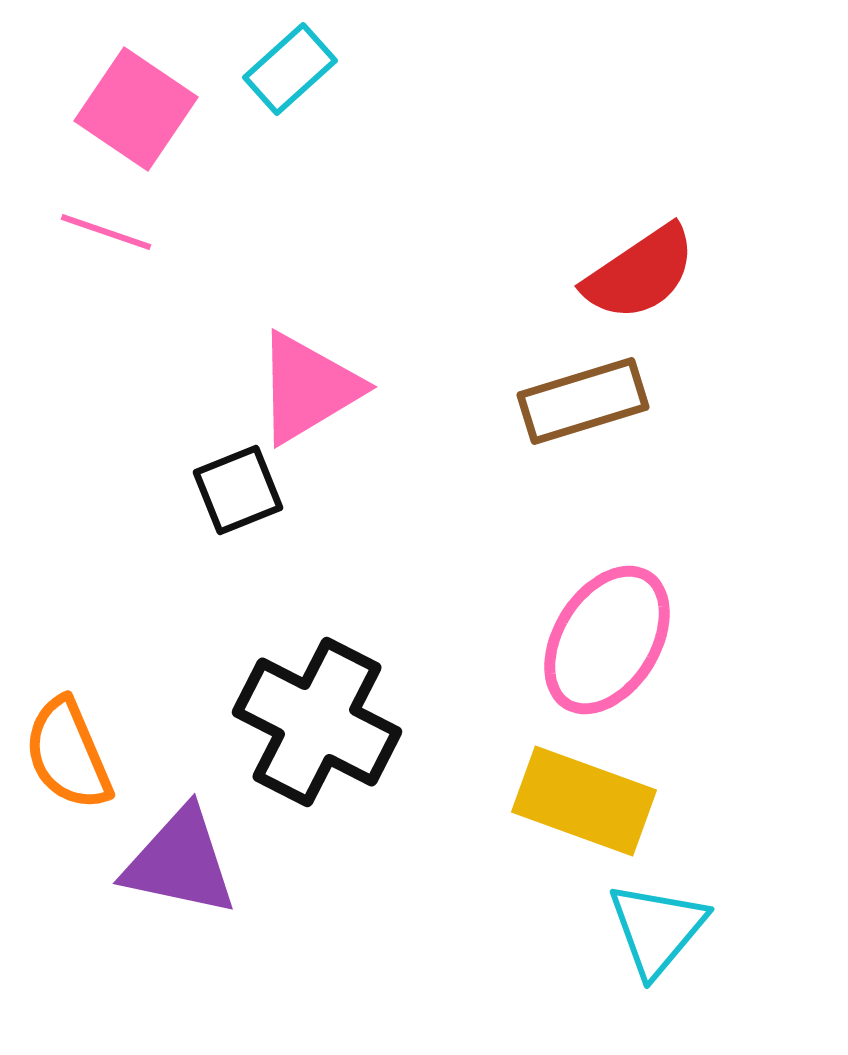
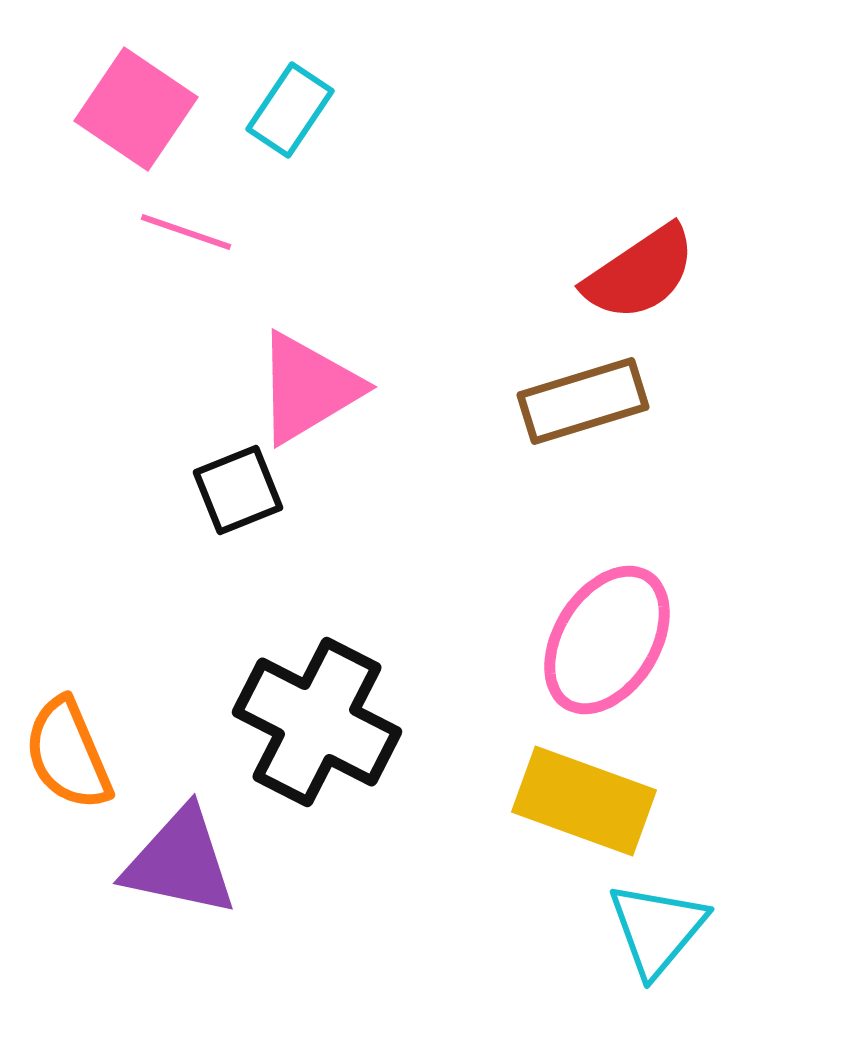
cyan rectangle: moved 41 px down; rotated 14 degrees counterclockwise
pink line: moved 80 px right
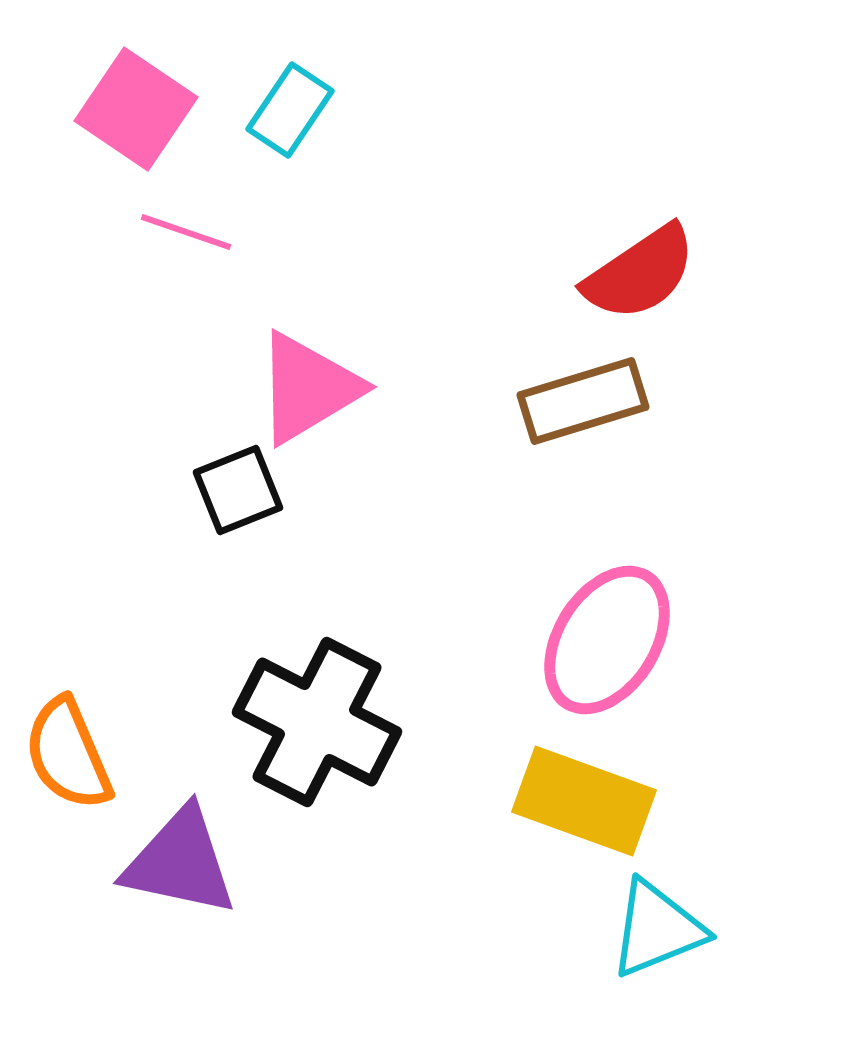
cyan triangle: rotated 28 degrees clockwise
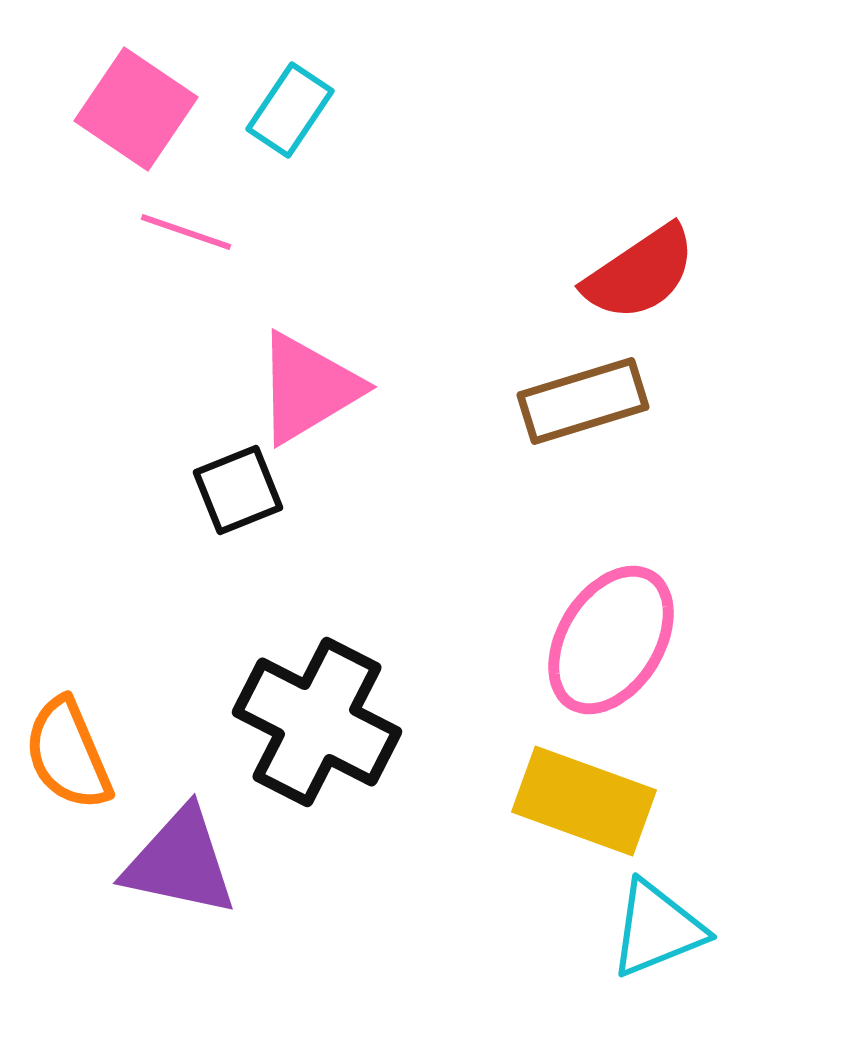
pink ellipse: moved 4 px right
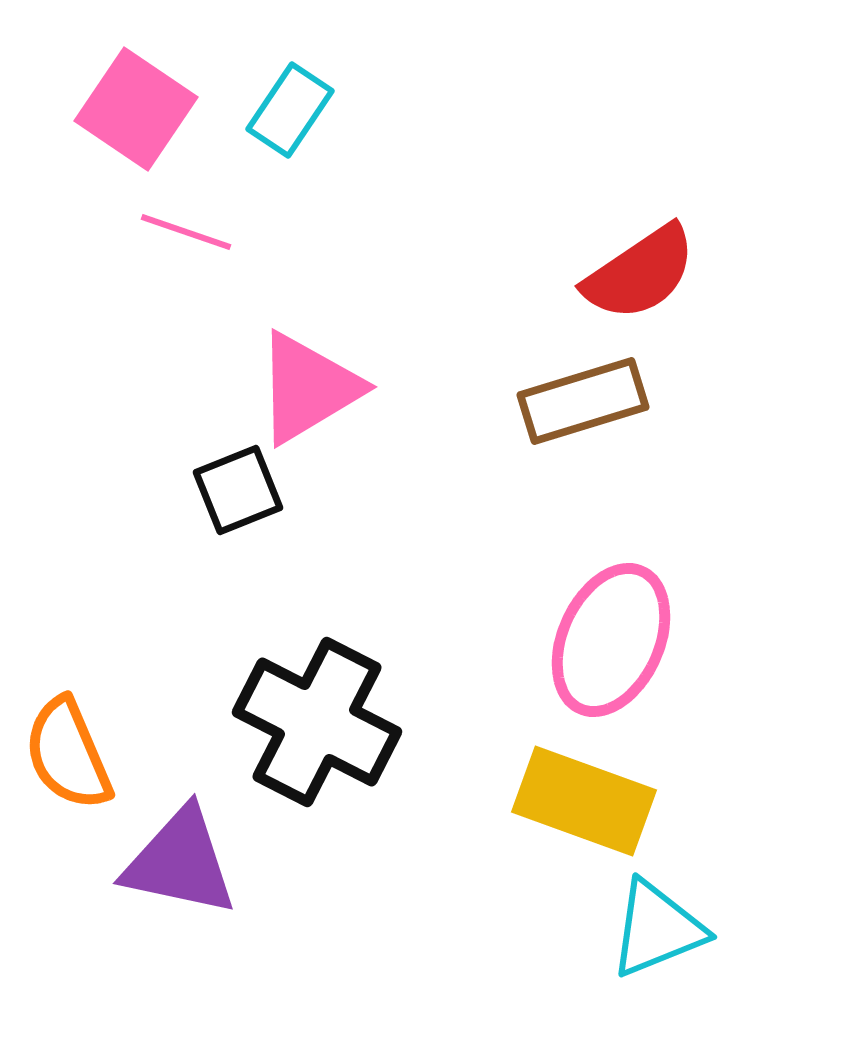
pink ellipse: rotated 8 degrees counterclockwise
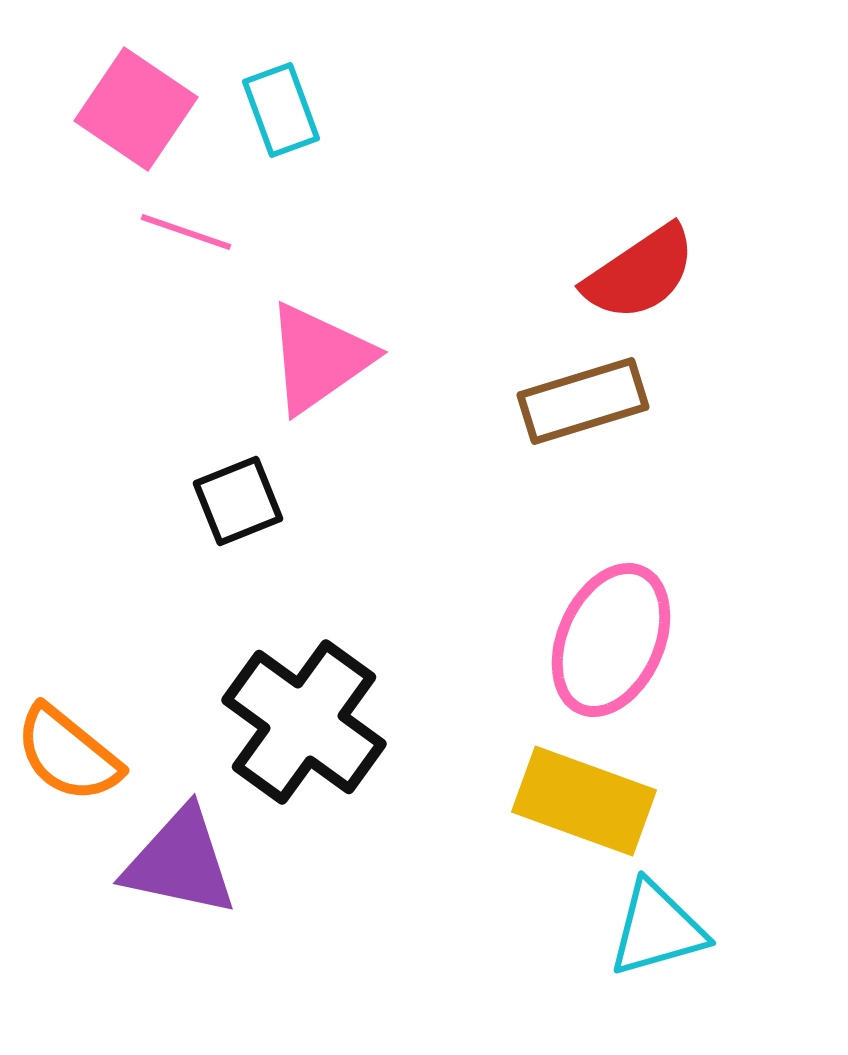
cyan rectangle: moved 9 px left; rotated 54 degrees counterclockwise
pink triangle: moved 11 px right, 30 px up; rotated 4 degrees counterclockwise
black square: moved 11 px down
black cross: moved 13 px left; rotated 9 degrees clockwise
orange semicircle: rotated 28 degrees counterclockwise
cyan triangle: rotated 6 degrees clockwise
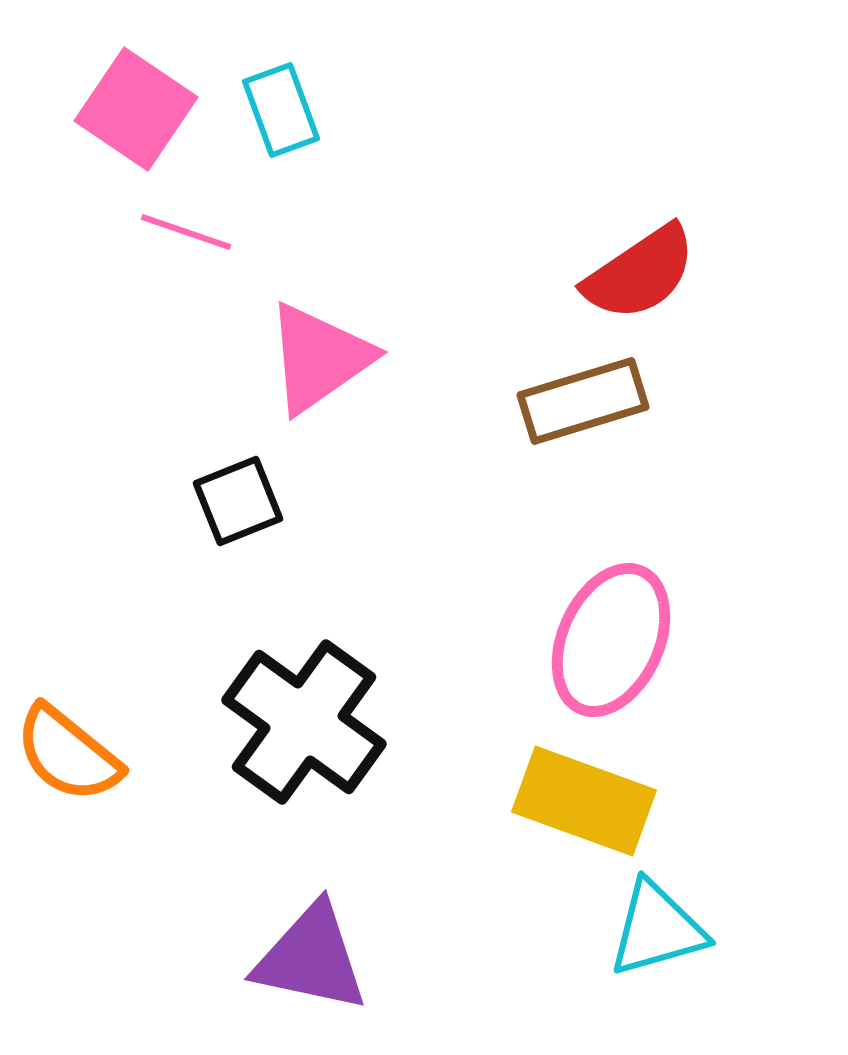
purple triangle: moved 131 px right, 96 px down
